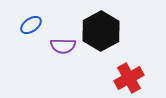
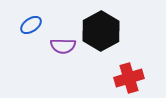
red cross: rotated 12 degrees clockwise
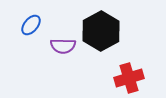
blue ellipse: rotated 15 degrees counterclockwise
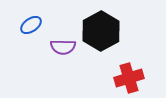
blue ellipse: rotated 15 degrees clockwise
purple semicircle: moved 1 px down
